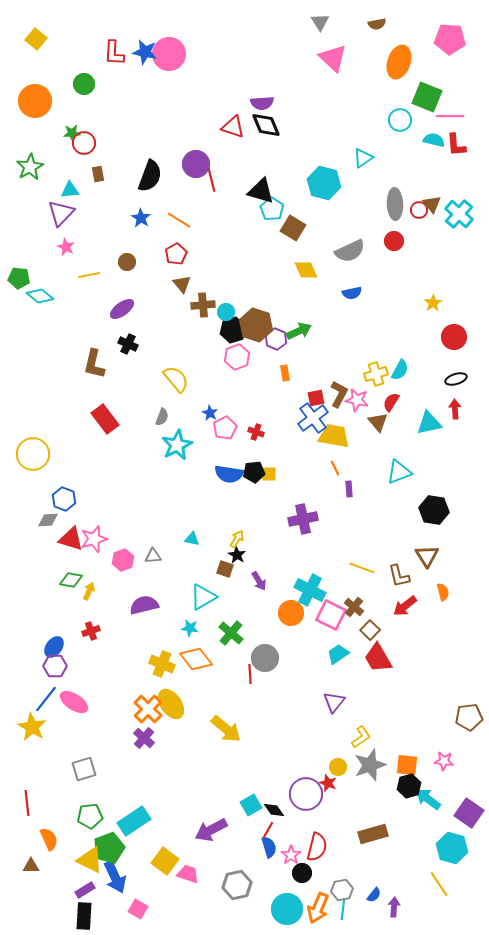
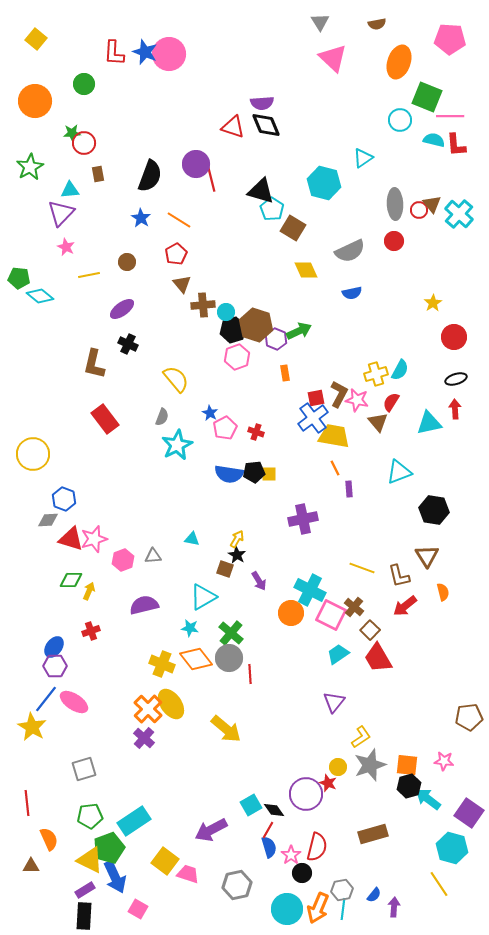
blue star at (145, 52): rotated 10 degrees clockwise
green diamond at (71, 580): rotated 10 degrees counterclockwise
gray circle at (265, 658): moved 36 px left
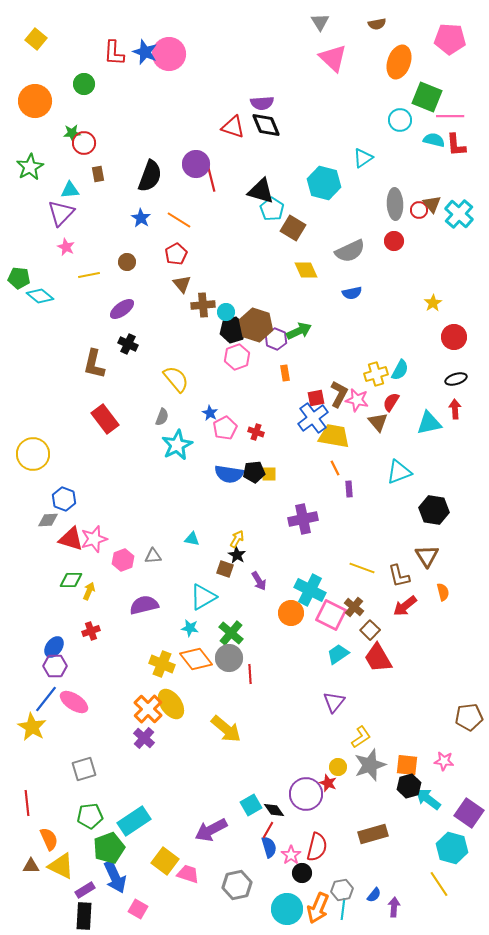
yellow triangle at (90, 860): moved 29 px left, 6 px down
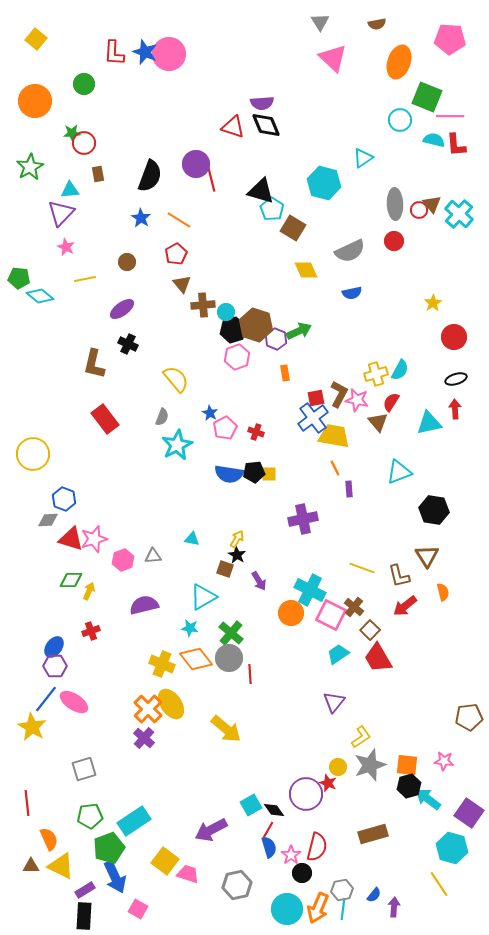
yellow line at (89, 275): moved 4 px left, 4 px down
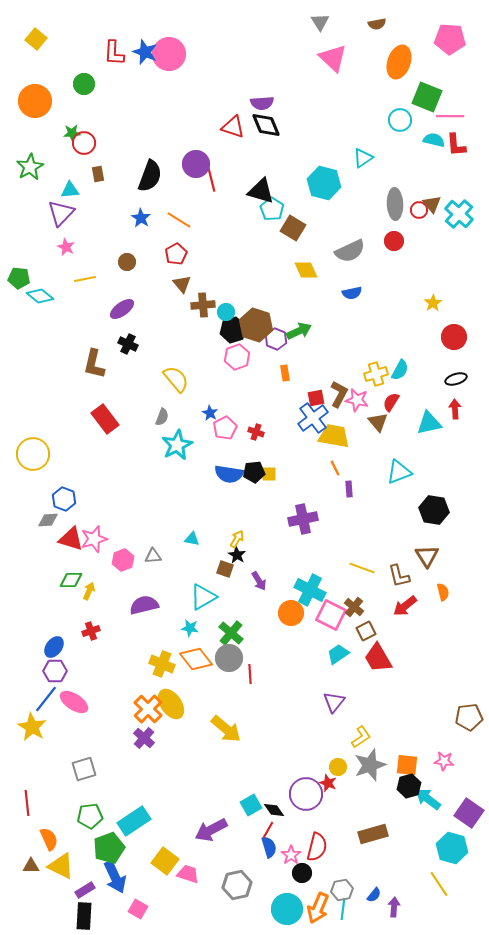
brown square at (370, 630): moved 4 px left, 1 px down; rotated 18 degrees clockwise
purple hexagon at (55, 666): moved 5 px down
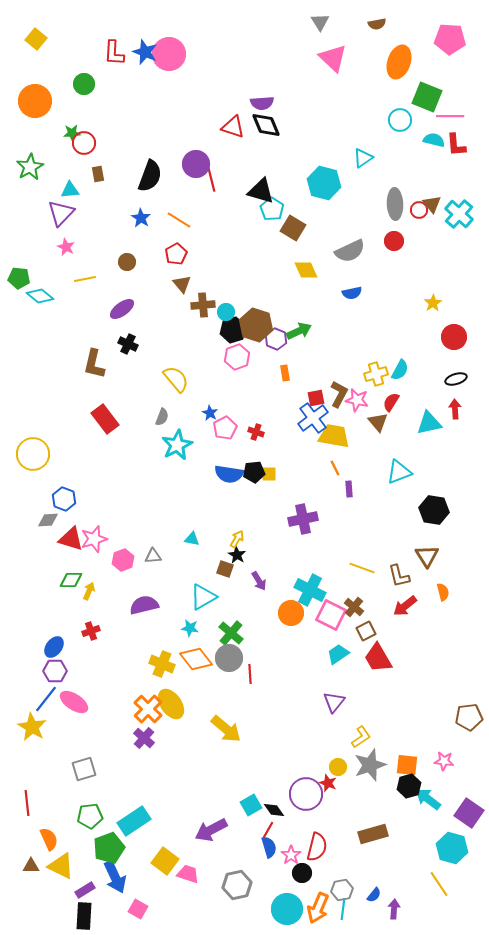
purple arrow at (394, 907): moved 2 px down
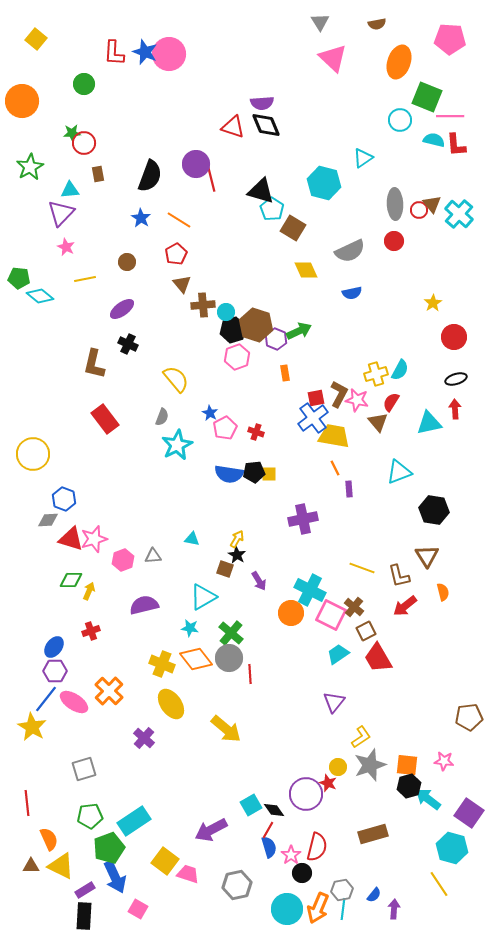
orange circle at (35, 101): moved 13 px left
orange cross at (148, 709): moved 39 px left, 18 px up
